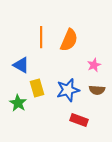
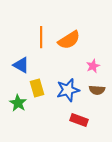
orange semicircle: rotated 35 degrees clockwise
pink star: moved 1 px left, 1 px down
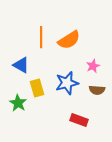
blue star: moved 1 px left, 7 px up
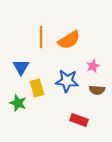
blue triangle: moved 2 px down; rotated 30 degrees clockwise
blue star: moved 2 px up; rotated 20 degrees clockwise
green star: rotated 12 degrees counterclockwise
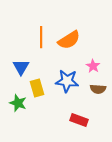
pink star: rotated 16 degrees counterclockwise
brown semicircle: moved 1 px right, 1 px up
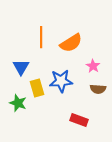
orange semicircle: moved 2 px right, 3 px down
blue star: moved 6 px left; rotated 10 degrees counterclockwise
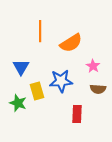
orange line: moved 1 px left, 6 px up
yellow rectangle: moved 3 px down
red rectangle: moved 2 px left, 6 px up; rotated 72 degrees clockwise
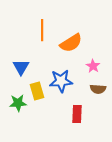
orange line: moved 2 px right, 1 px up
green star: rotated 24 degrees counterclockwise
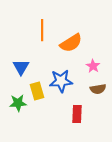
brown semicircle: rotated 14 degrees counterclockwise
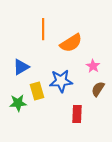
orange line: moved 1 px right, 1 px up
blue triangle: rotated 30 degrees clockwise
brown semicircle: rotated 133 degrees clockwise
